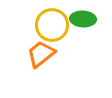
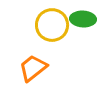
orange trapezoid: moved 8 px left, 14 px down
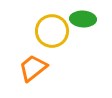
yellow circle: moved 6 px down
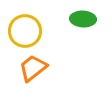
yellow circle: moved 27 px left
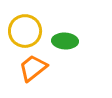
green ellipse: moved 18 px left, 22 px down
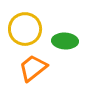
yellow circle: moved 2 px up
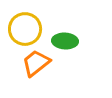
orange trapezoid: moved 3 px right, 5 px up
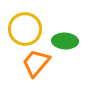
orange trapezoid: rotated 12 degrees counterclockwise
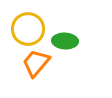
yellow circle: moved 3 px right
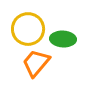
green ellipse: moved 2 px left, 2 px up
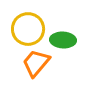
green ellipse: moved 1 px down
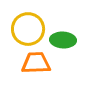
orange trapezoid: rotated 48 degrees clockwise
